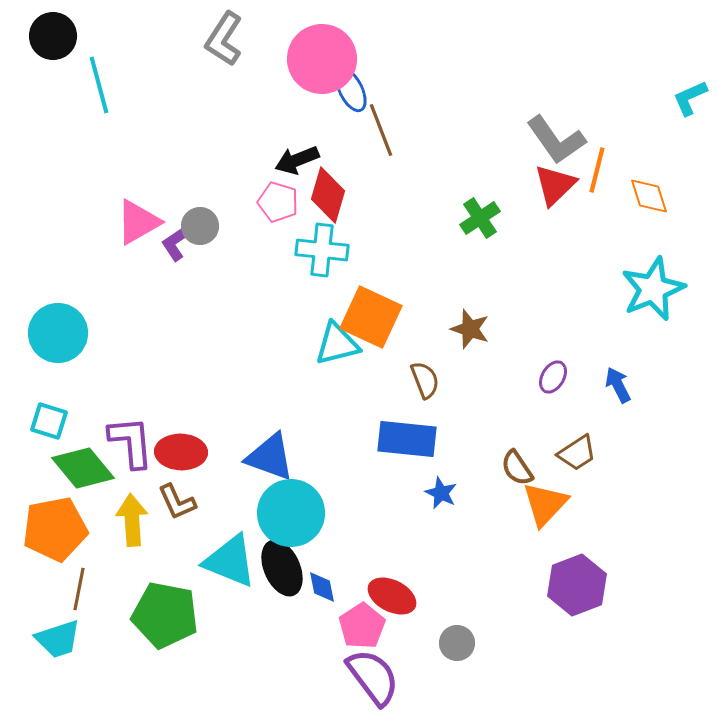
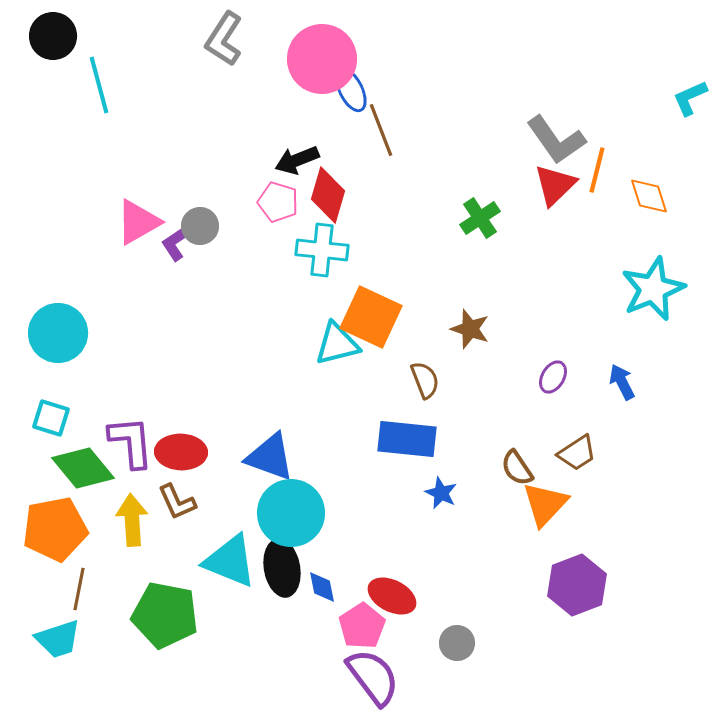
blue arrow at (618, 385): moved 4 px right, 3 px up
cyan square at (49, 421): moved 2 px right, 3 px up
black ellipse at (282, 568): rotated 14 degrees clockwise
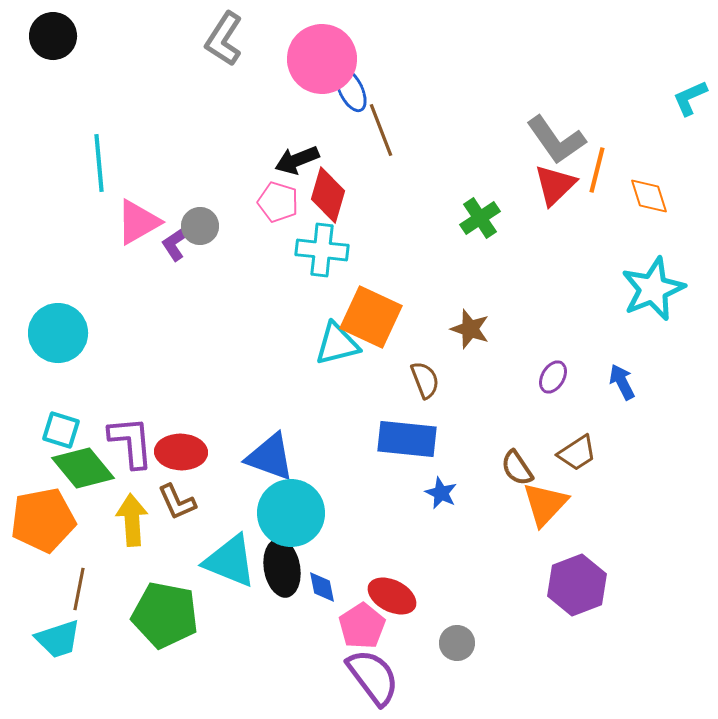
cyan line at (99, 85): moved 78 px down; rotated 10 degrees clockwise
cyan square at (51, 418): moved 10 px right, 12 px down
orange pentagon at (55, 529): moved 12 px left, 9 px up
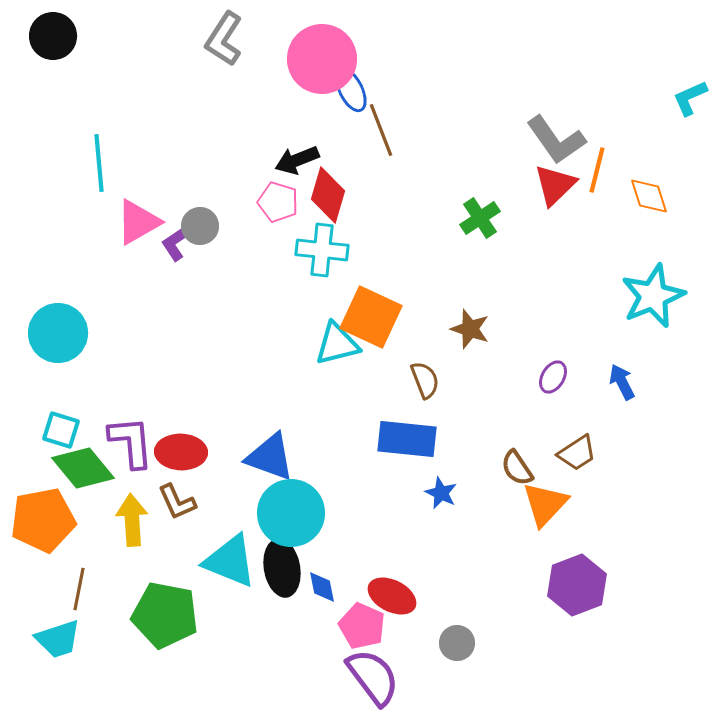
cyan star at (653, 289): moved 7 px down
pink pentagon at (362, 626): rotated 15 degrees counterclockwise
